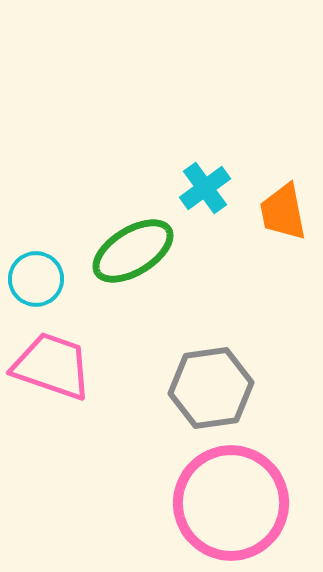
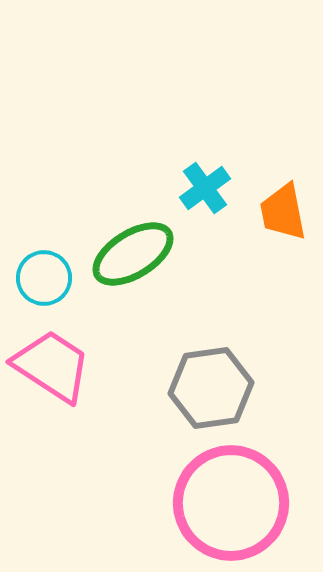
green ellipse: moved 3 px down
cyan circle: moved 8 px right, 1 px up
pink trapezoid: rotated 14 degrees clockwise
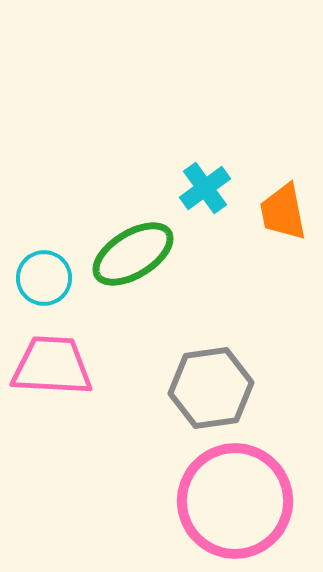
pink trapezoid: rotated 30 degrees counterclockwise
pink circle: moved 4 px right, 2 px up
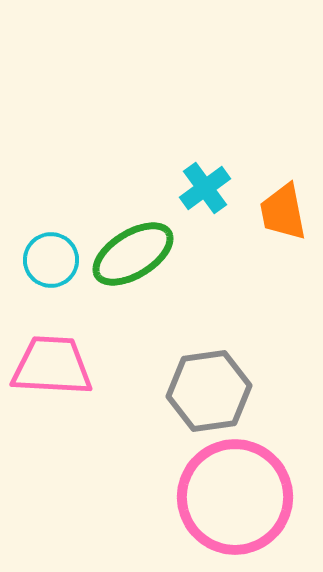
cyan circle: moved 7 px right, 18 px up
gray hexagon: moved 2 px left, 3 px down
pink circle: moved 4 px up
